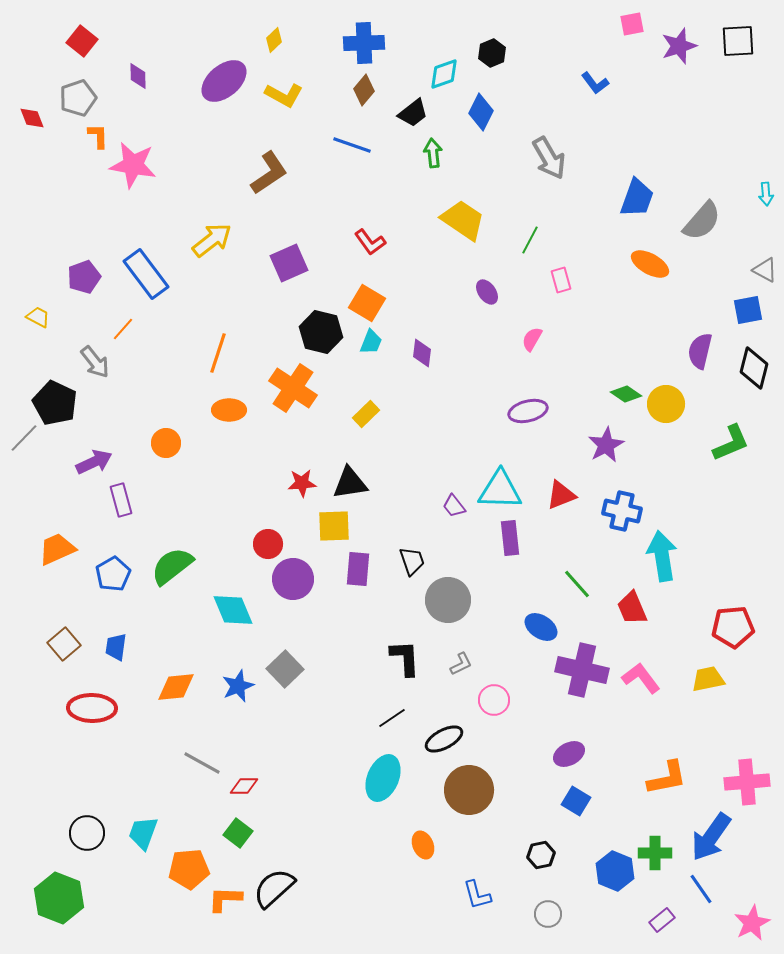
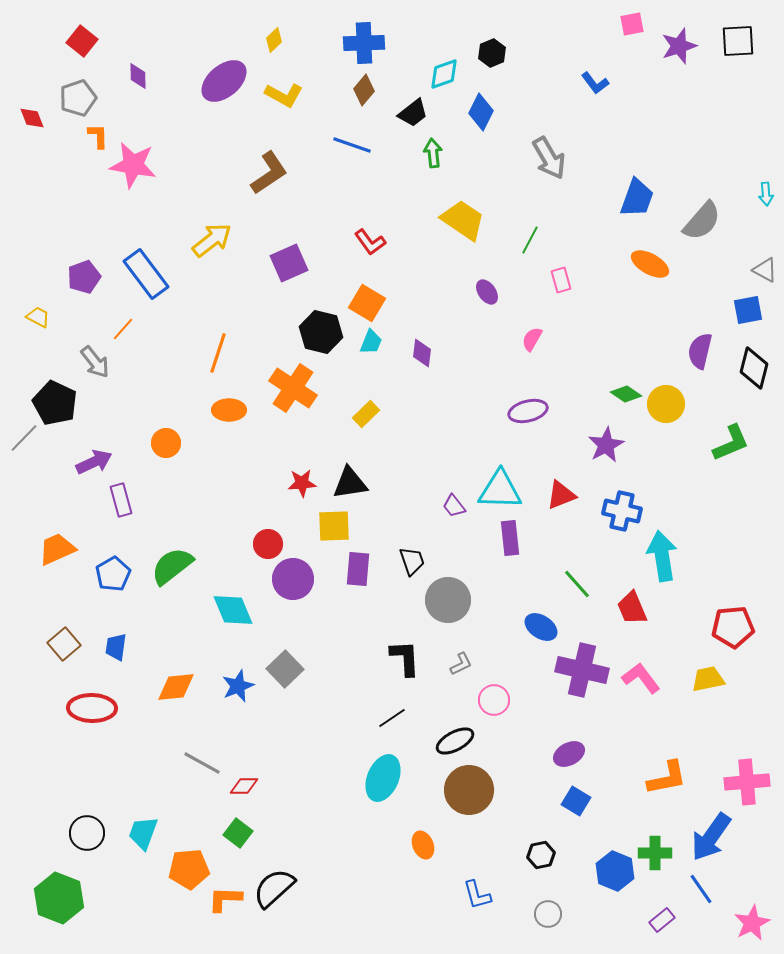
black ellipse at (444, 739): moved 11 px right, 2 px down
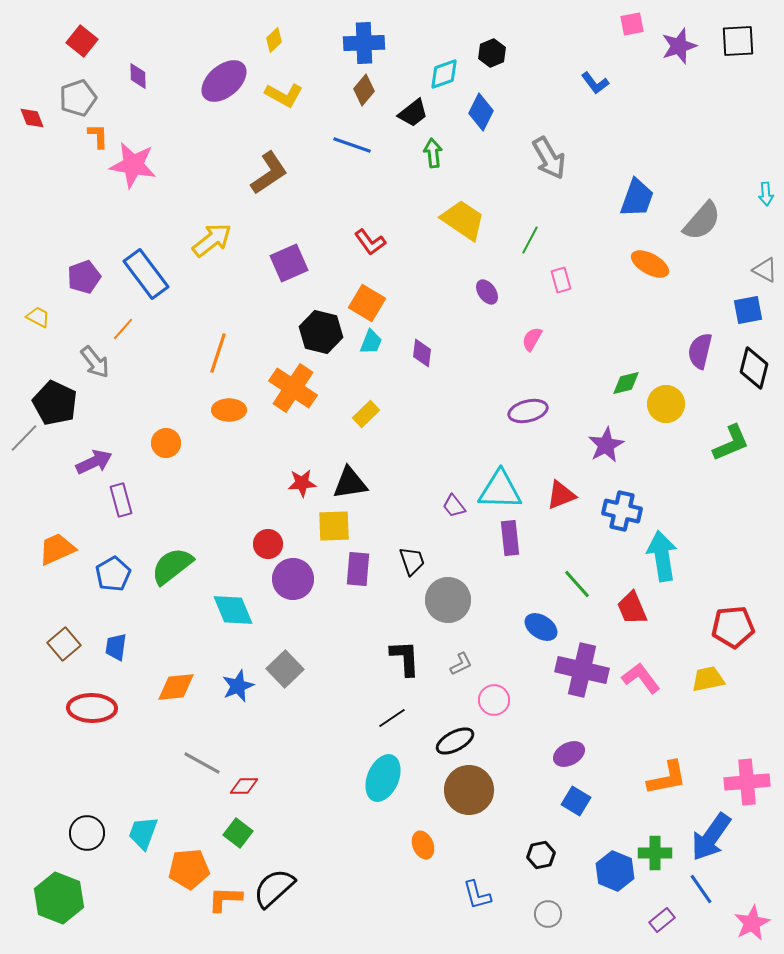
green diamond at (626, 394): moved 11 px up; rotated 48 degrees counterclockwise
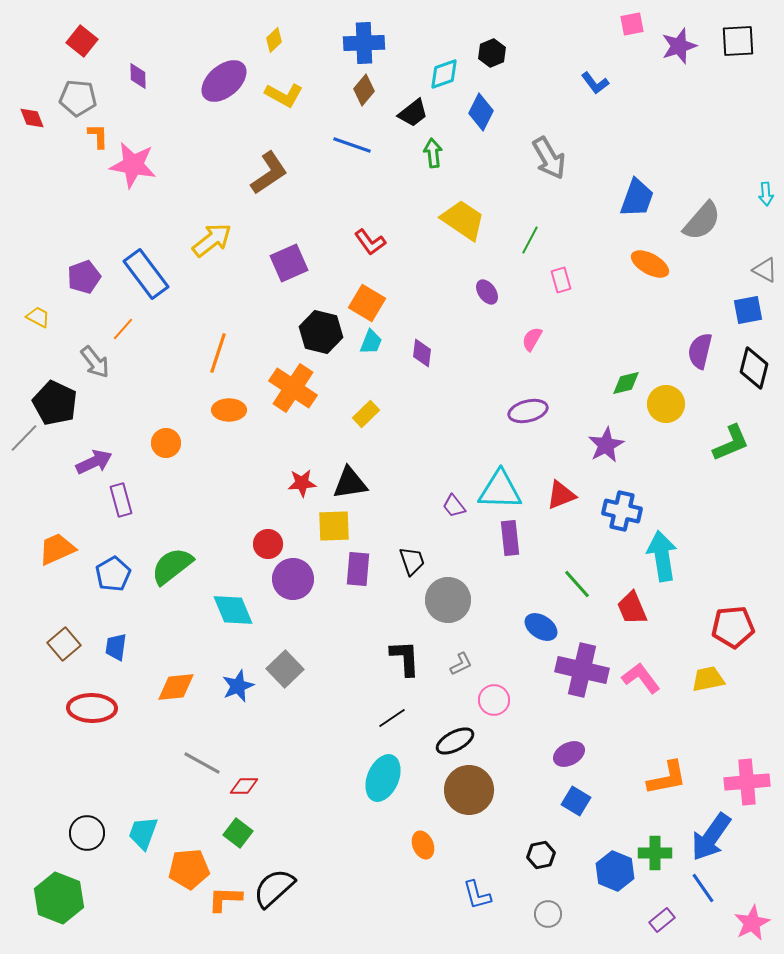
gray pentagon at (78, 98): rotated 24 degrees clockwise
blue line at (701, 889): moved 2 px right, 1 px up
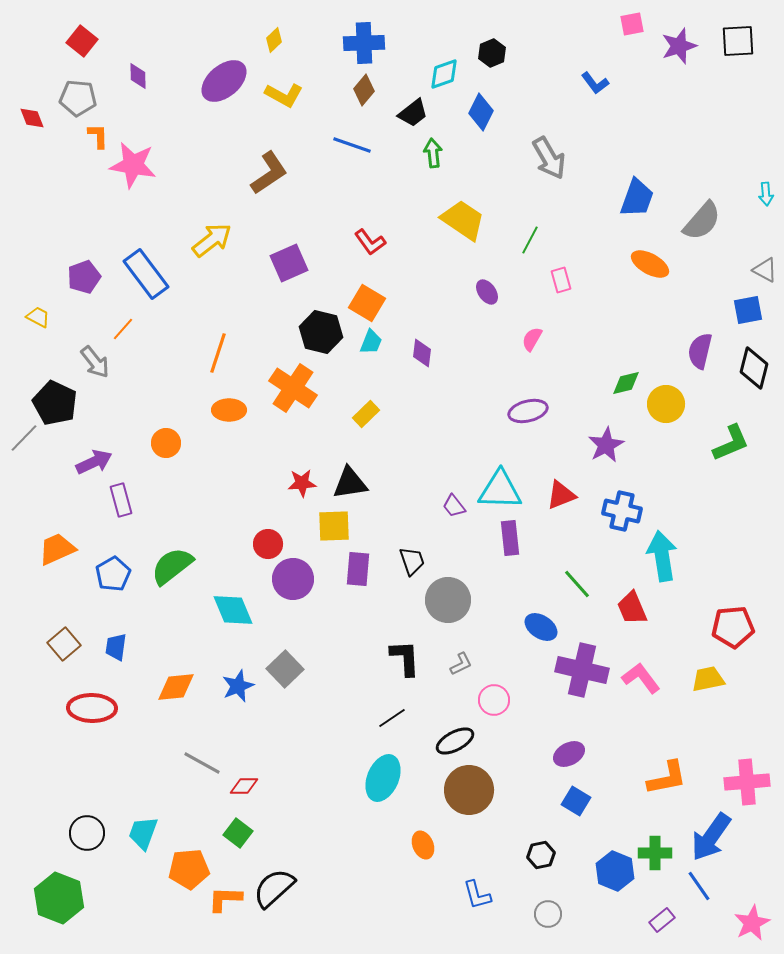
blue line at (703, 888): moved 4 px left, 2 px up
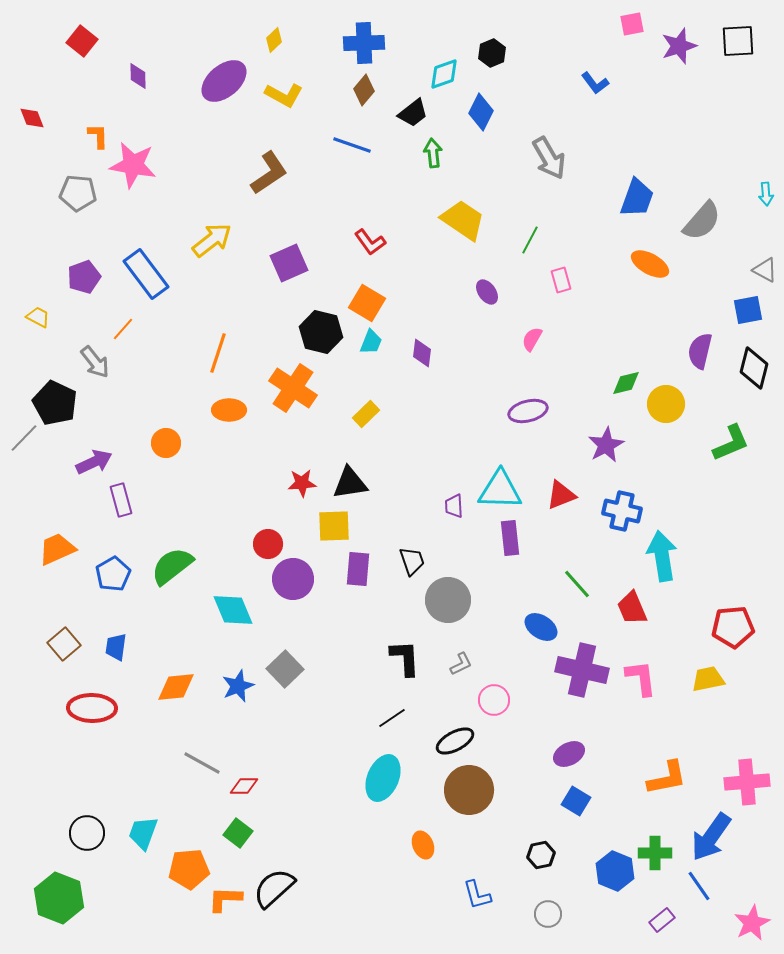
gray pentagon at (78, 98): moved 95 px down
purple trapezoid at (454, 506): rotated 35 degrees clockwise
pink L-shape at (641, 678): rotated 30 degrees clockwise
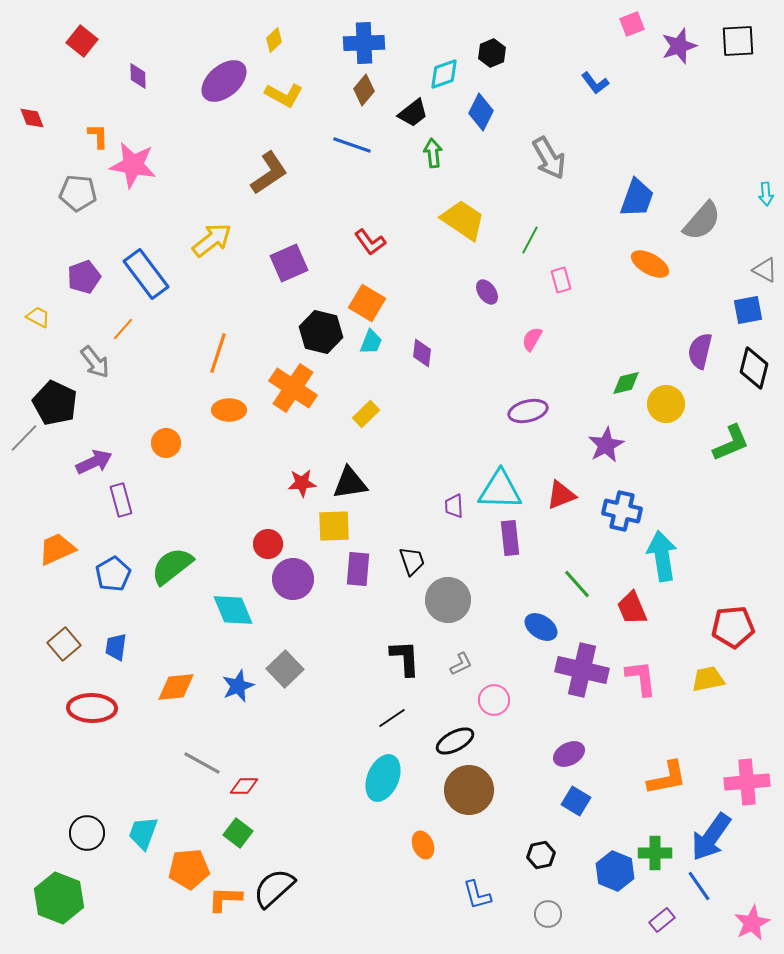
pink square at (632, 24): rotated 10 degrees counterclockwise
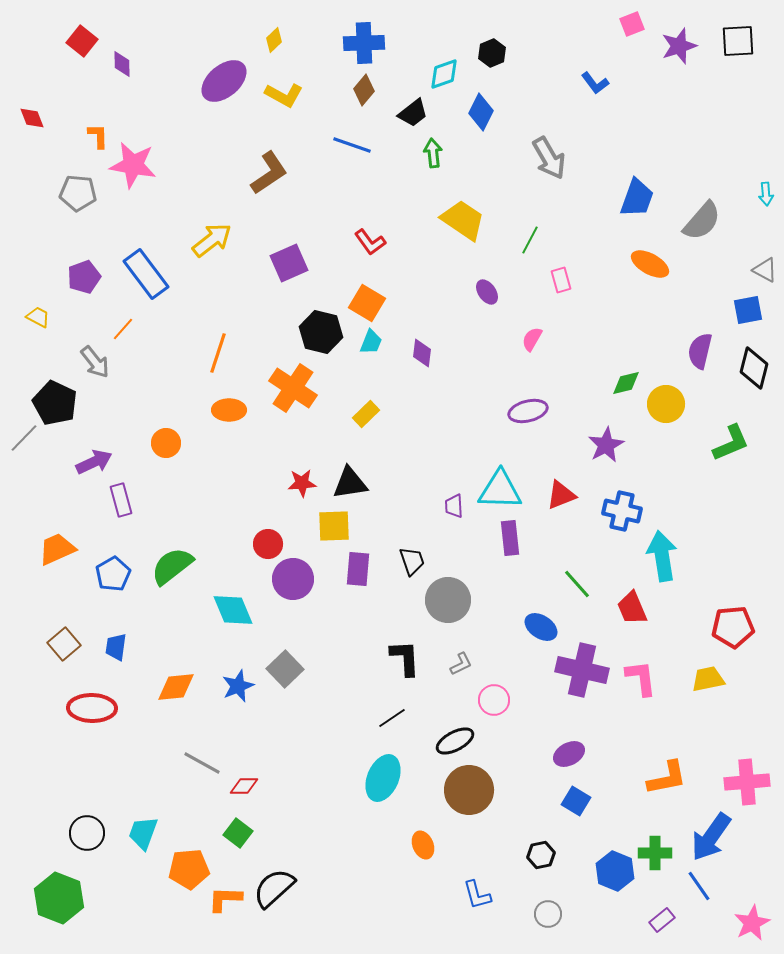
purple diamond at (138, 76): moved 16 px left, 12 px up
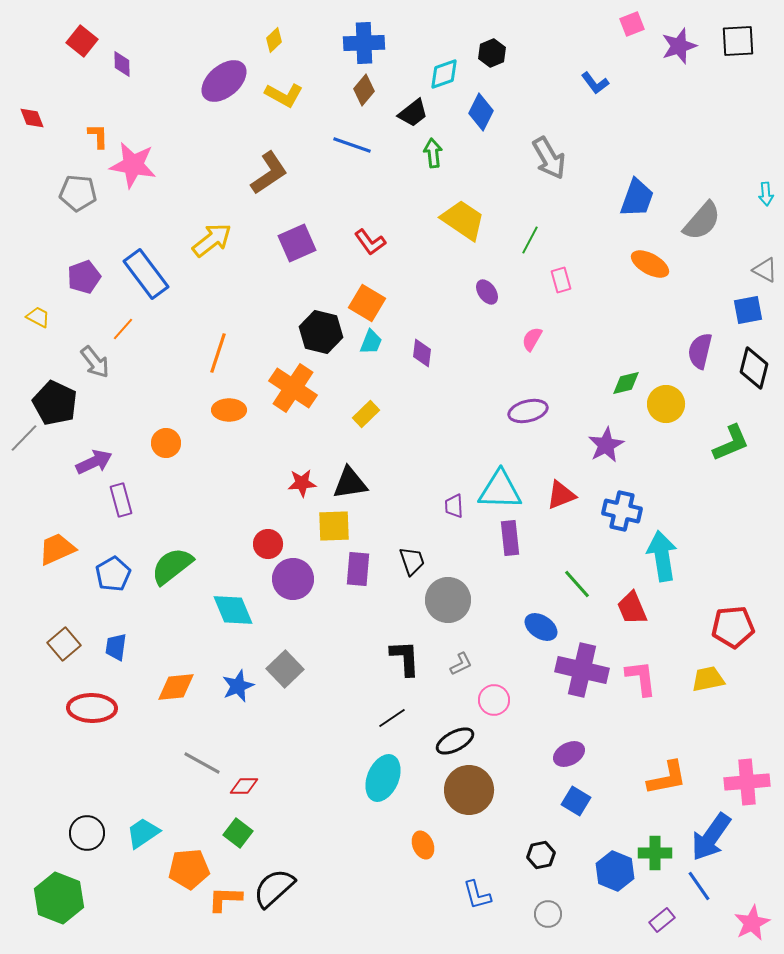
purple square at (289, 263): moved 8 px right, 20 px up
cyan trapezoid at (143, 833): rotated 36 degrees clockwise
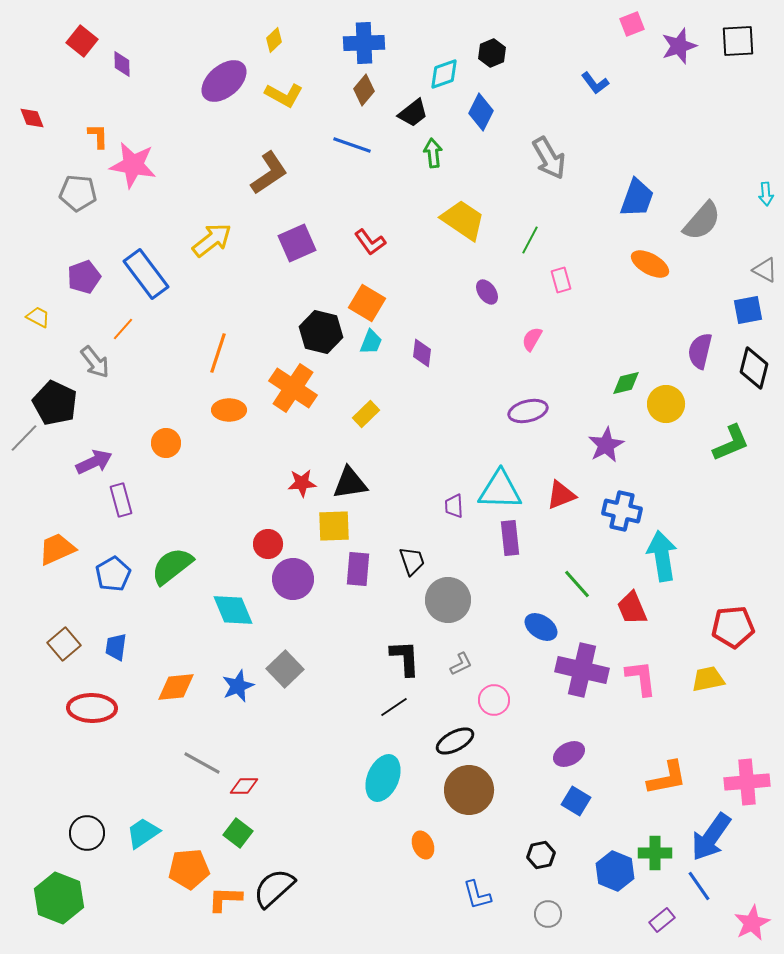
black line at (392, 718): moved 2 px right, 11 px up
